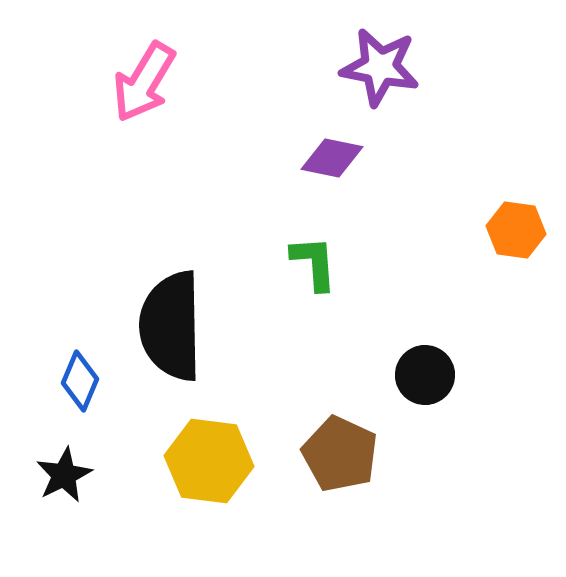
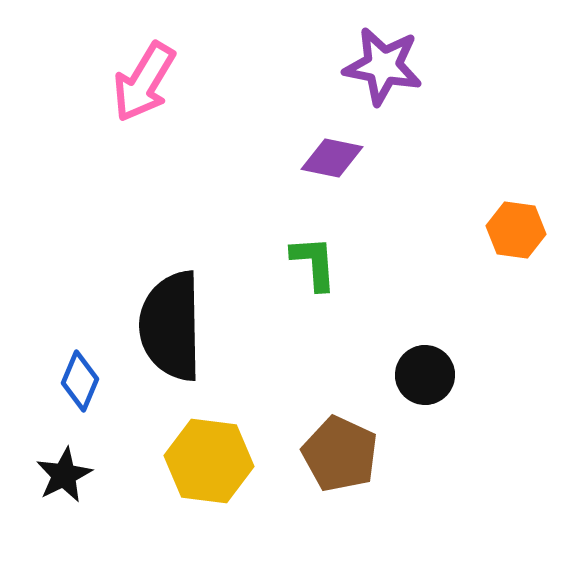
purple star: moved 3 px right, 1 px up
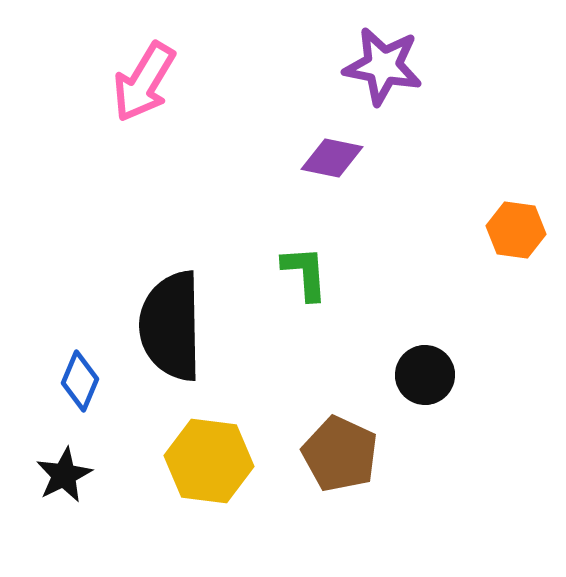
green L-shape: moved 9 px left, 10 px down
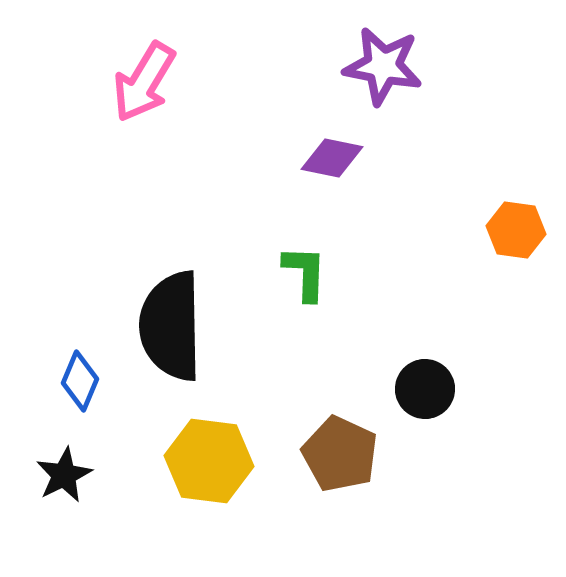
green L-shape: rotated 6 degrees clockwise
black circle: moved 14 px down
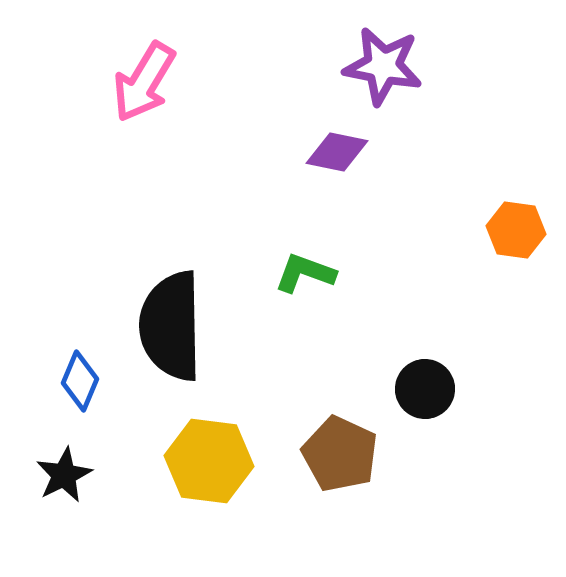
purple diamond: moved 5 px right, 6 px up
green L-shape: rotated 72 degrees counterclockwise
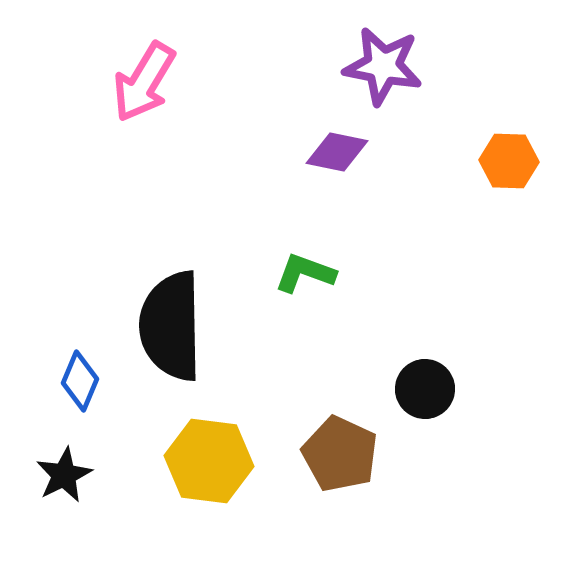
orange hexagon: moved 7 px left, 69 px up; rotated 6 degrees counterclockwise
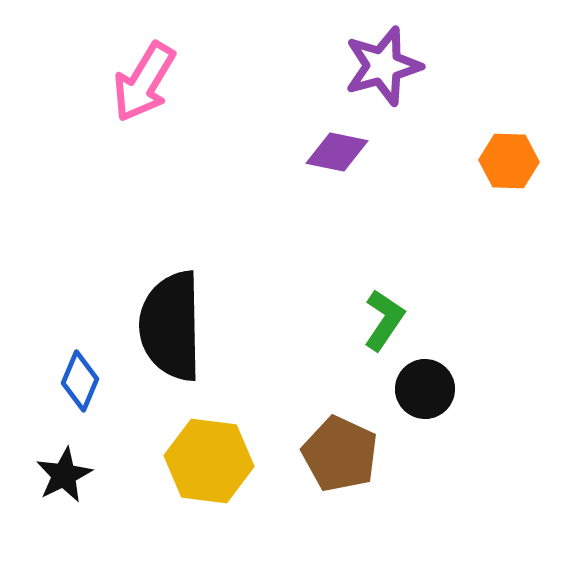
purple star: rotated 26 degrees counterclockwise
green L-shape: moved 79 px right, 47 px down; rotated 104 degrees clockwise
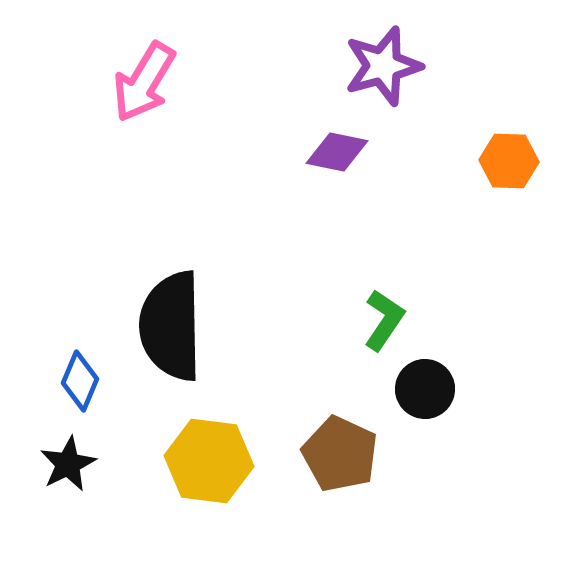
black star: moved 4 px right, 11 px up
